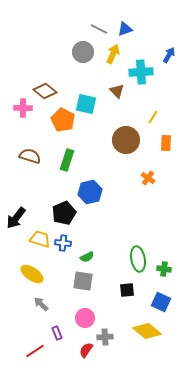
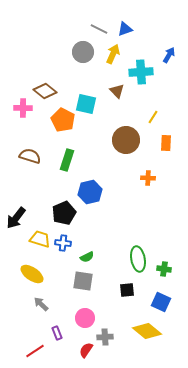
orange cross: rotated 32 degrees counterclockwise
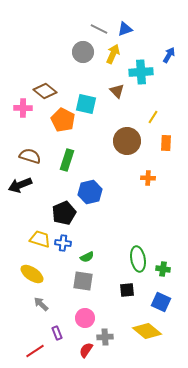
brown circle: moved 1 px right, 1 px down
black arrow: moved 4 px right, 33 px up; rotated 30 degrees clockwise
green cross: moved 1 px left
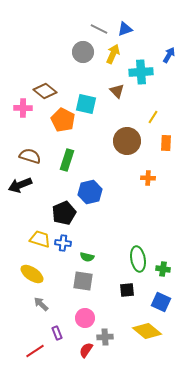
green semicircle: rotated 40 degrees clockwise
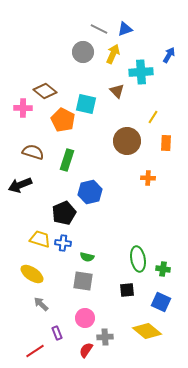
brown semicircle: moved 3 px right, 4 px up
